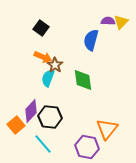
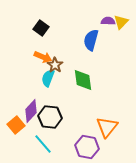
orange triangle: moved 2 px up
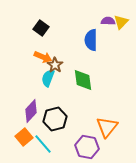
blue semicircle: rotated 15 degrees counterclockwise
black hexagon: moved 5 px right, 2 px down; rotated 20 degrees counterclockwise
orange square: moved 8 px right, 12 px down
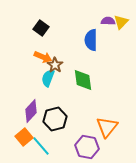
cyan line: moved 2 px left, 2 px down
